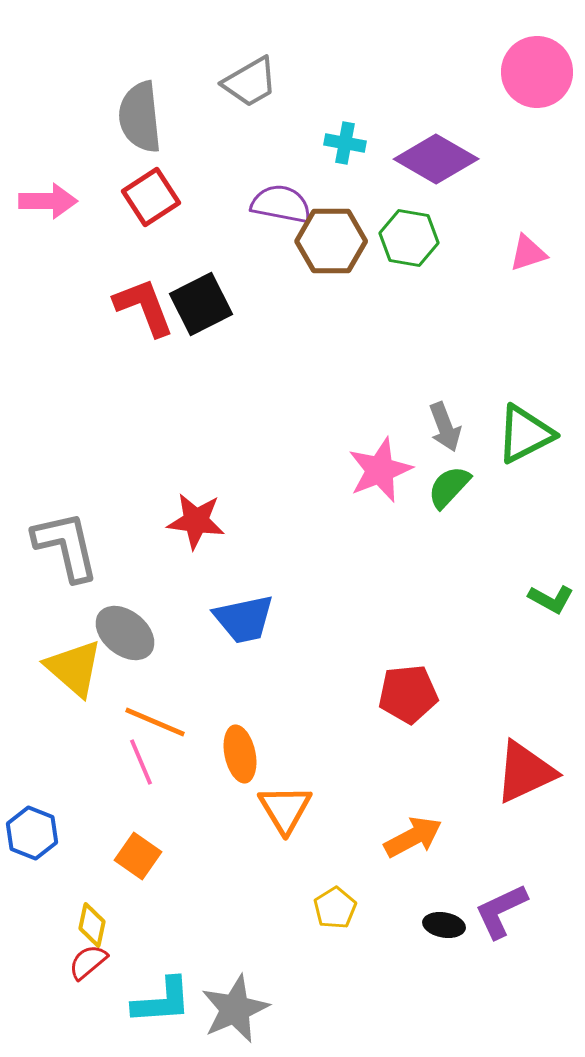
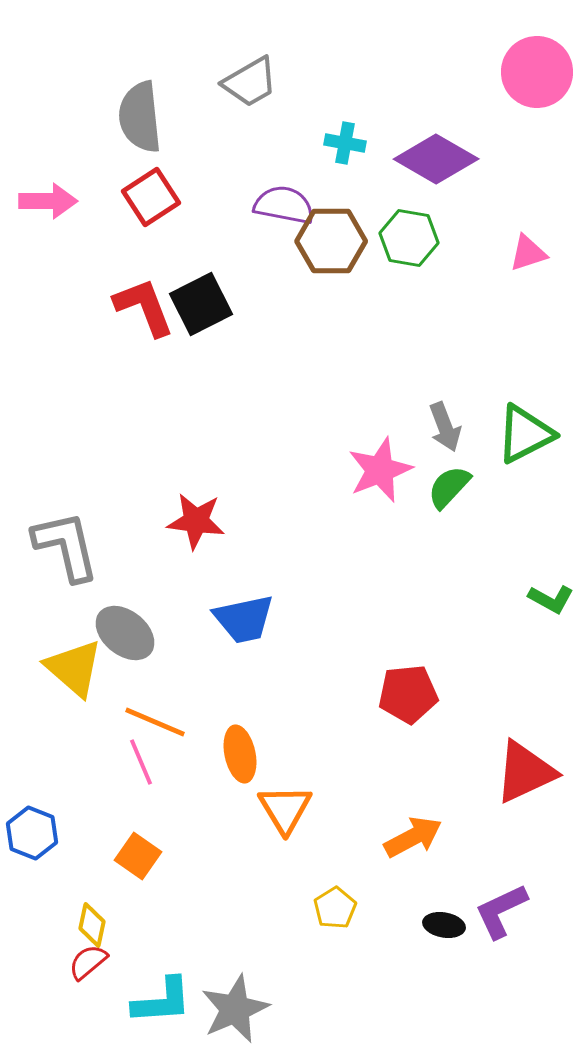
purple semicircle: moved 3 px right, 1 px down
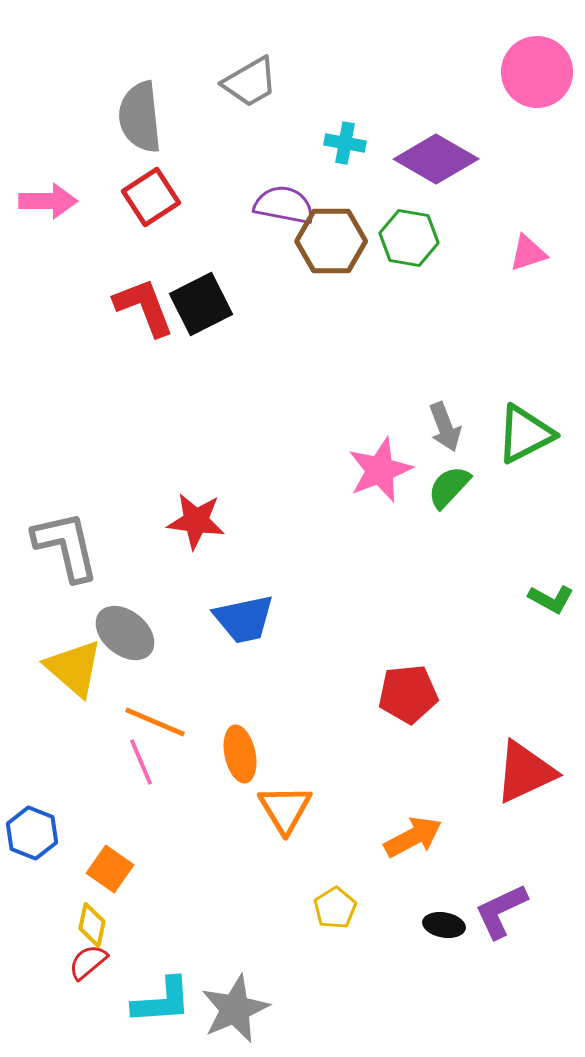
orange square: moved 28 px left, 13 px down
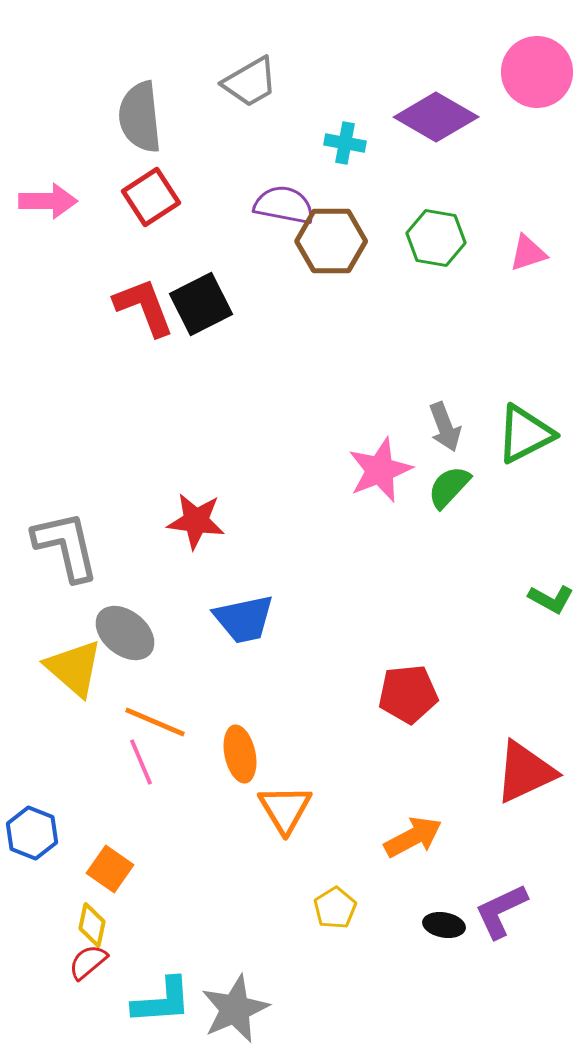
purple diamond: moved 42 px up
green hexagon: moved 27 px right
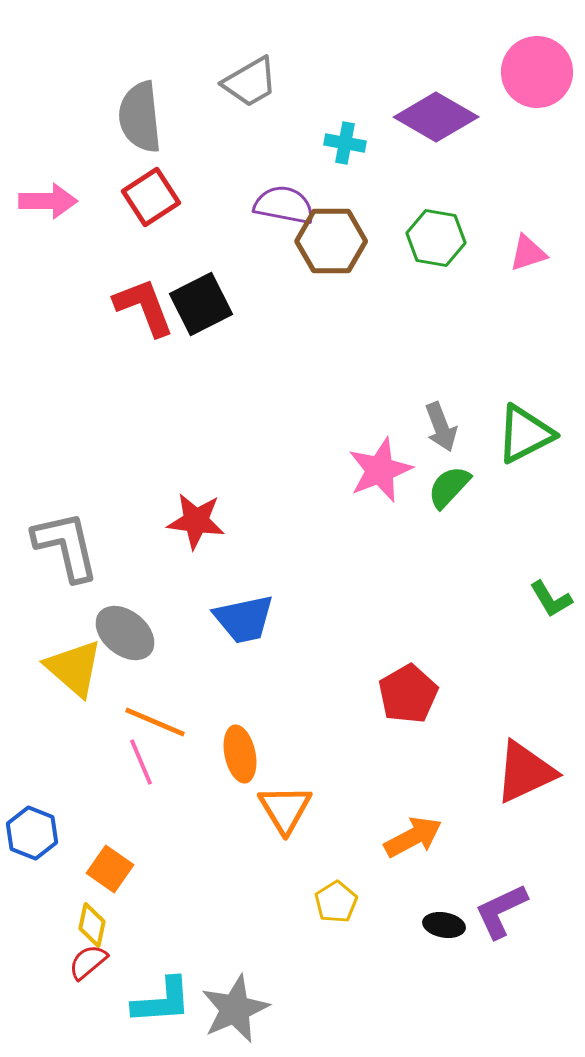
gray arrow: moved 4 px left
green L-shape: rotated 30 degrees clockwise
red pentagon: rotated 24 degrees counterclockwise
yellow pentagon: moved 1 px right, 6 px up
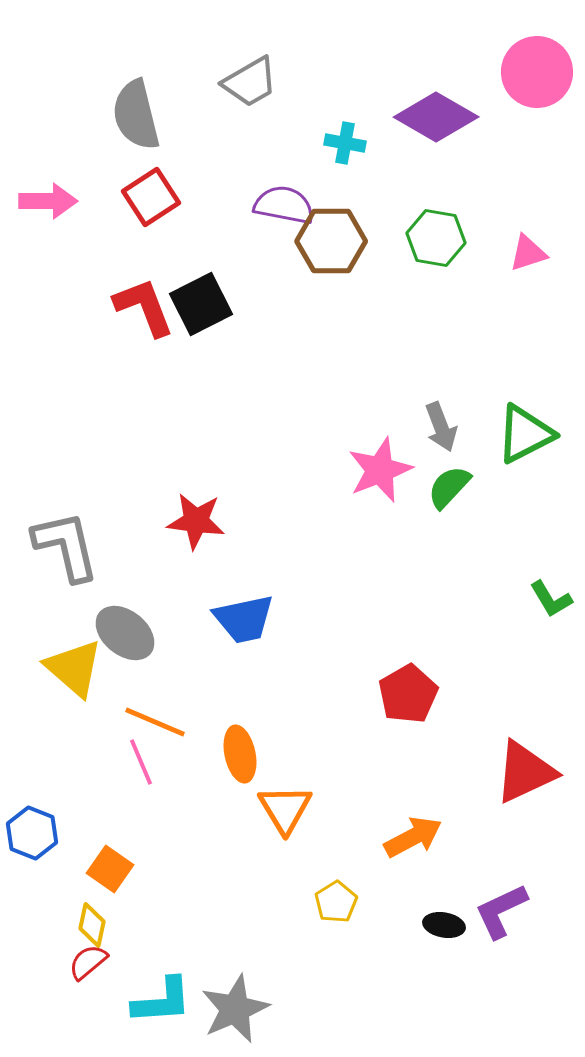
gray semicircle: moved 4 px left, 2 px up; rotated 8 degrees counterclockwise
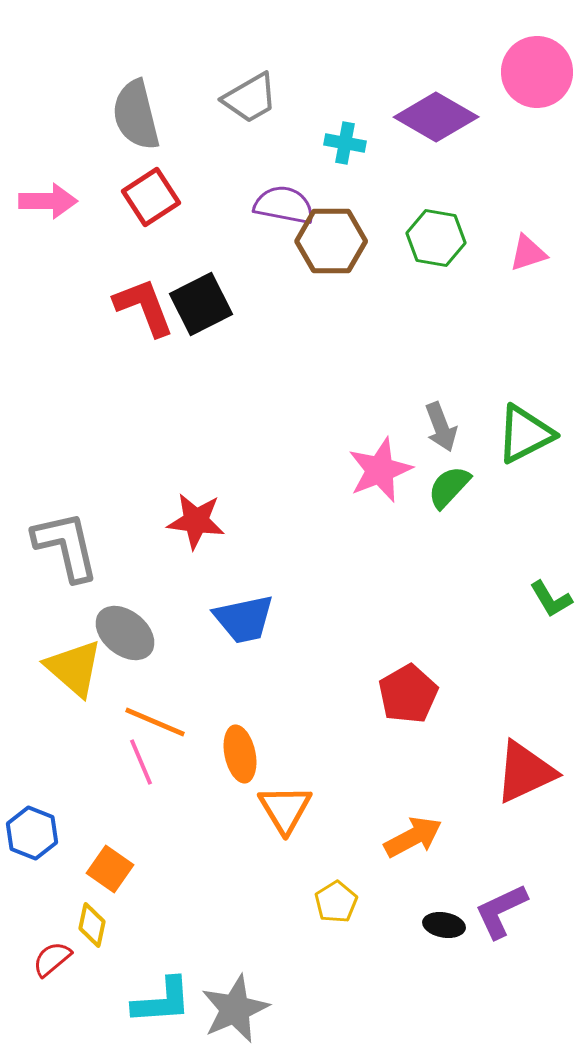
gray trapezoid: moved 16 px down
red semicircle: moved 36 px left, 3 px up
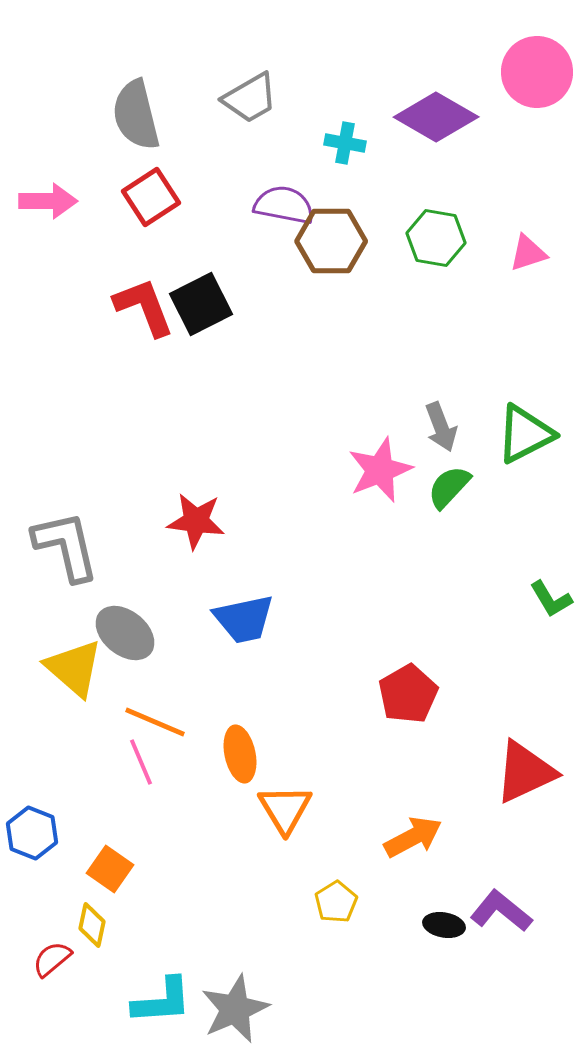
purple L-shape: rotated 64 degrees clockwise
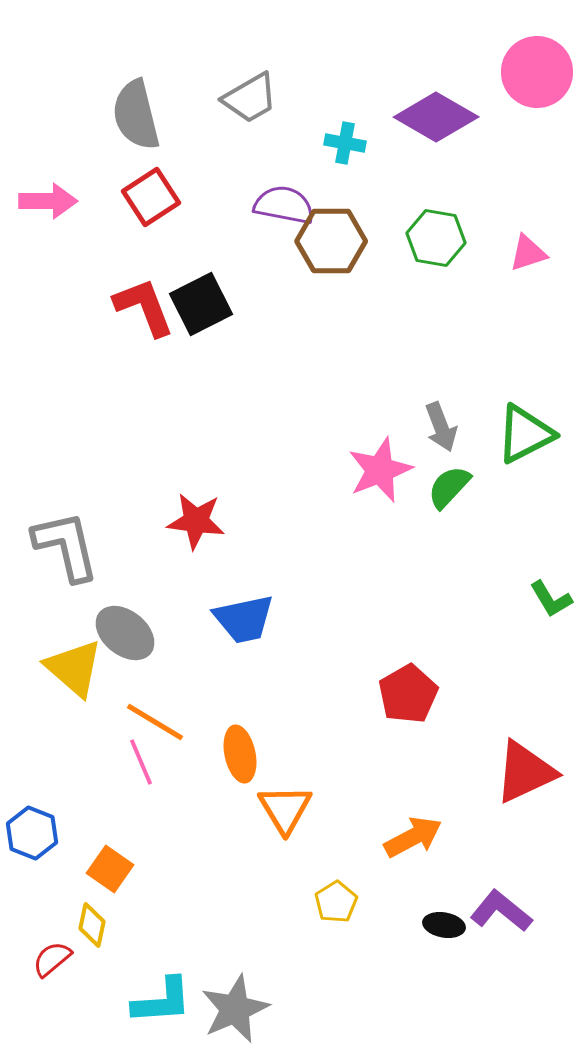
orange line: rotated 8 degrees clockwise
